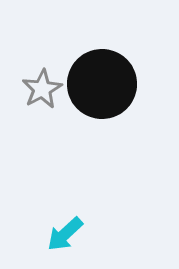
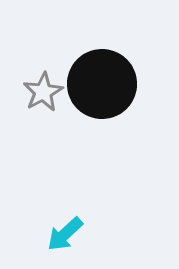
gray star: moved 1 px right, 3 px down
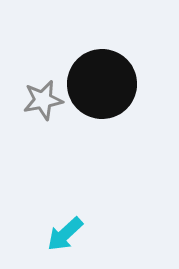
gray star: moved 8 px down; rotated 18 degrees clockwise
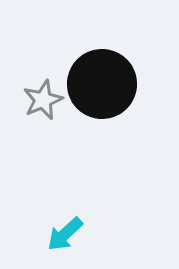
gray star: rotated 12 degrees counterclockwise
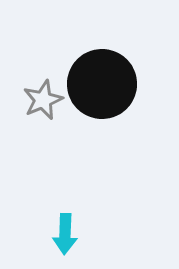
cyan arrow: rotated 45 degrees counterclockwise
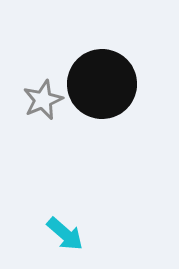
cyan arrow: rotated 51 degrees counterclockwise
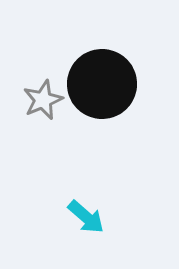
cyan arrow: moved 21 px right, 17 px up
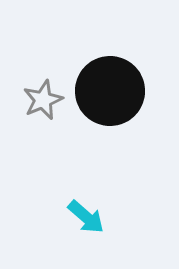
black circle: moved 8 px right, 7 px down
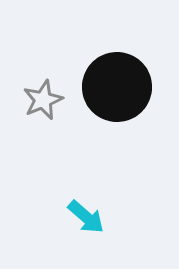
black circle: moved 7 px right, 4 px up
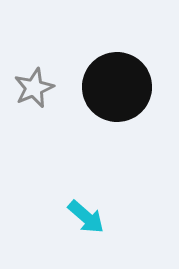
gray star: moved 9 px left, 12 px up
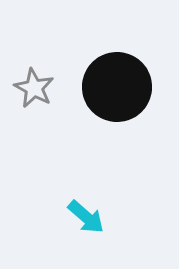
gray star: rotated 21 degrees counterclockwise
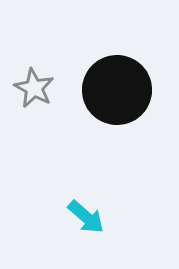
black circle: moved 3 px down
